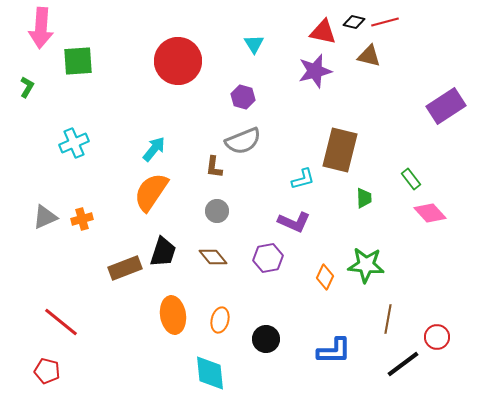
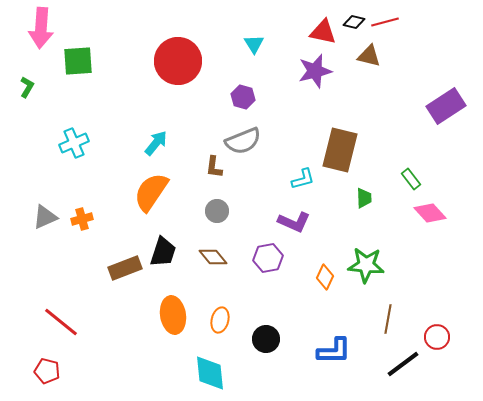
cyan arrow at (154, 149): moved 2 px right, 6 px up
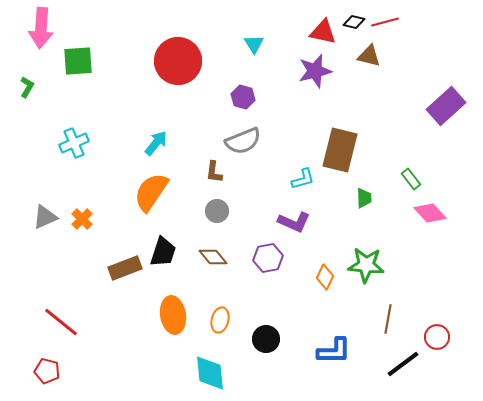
purple rectangle at (446, 106): rotated 9 degrees counterclockwise
brown L-shape at (214, 167): moved 5 px down
orange cross at (82, 219): rotated 30 degrees counterclockwise
